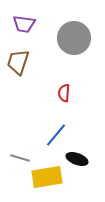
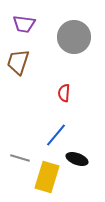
gray circle: moved 1 px up
yellow rectangle: rotated 64 degrees counterclockwise
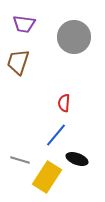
red semicircle: moved 10 px down
gray line: moved 2 px down
yellow rectangle: rotated 16 degrees clockwise
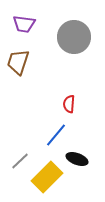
red semicircle: moved 5 px right, 1 px down
gray line: moved 1 px down; rotated 60 degrees counterclockwise
yellow rectangle: rotated 12 degrees clockwise
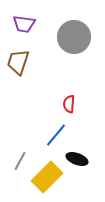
gray line: rotated 18 degrees counterclockwise
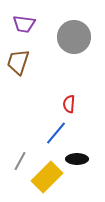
blue line: moved 2 px up
black ellipse: rotated 20 degrees counterclockwise
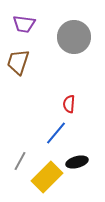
black ellipse: moved 3 px down; rotated 15 degrees counterclockwise
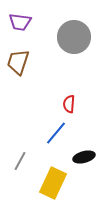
purple trapezoid: moved 4 px left, 2 px up
black ellipse: moved 7 px right, 5 px up
yellow rectangle: moved 6 px right, 6 px down; rotated 20 degrees counterclockwise
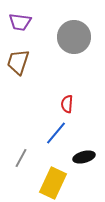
red semicircle: moved 2 px left
gray line: moved 1 px right, 3 px up
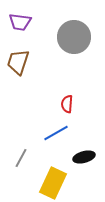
blue line: rotated 20 degrees clockwise
